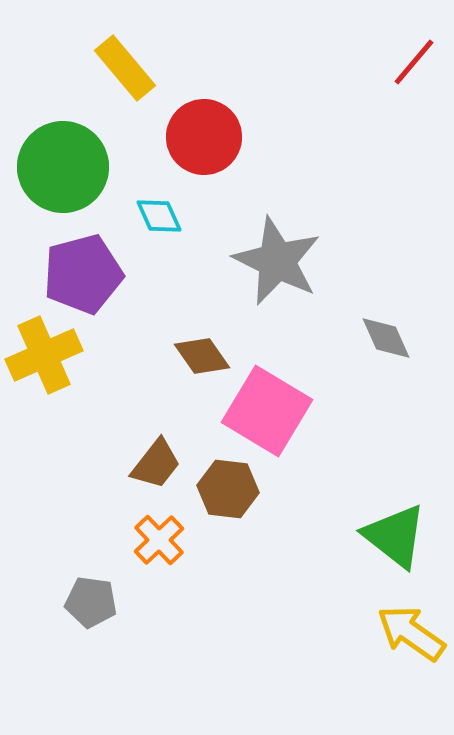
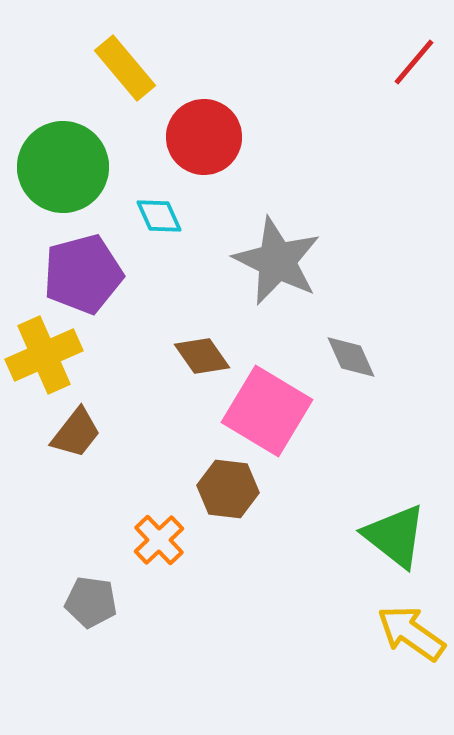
gray diamond: moved 35 px left, 19 px down
brown trapezoid: moved 80 px left, 31 px up
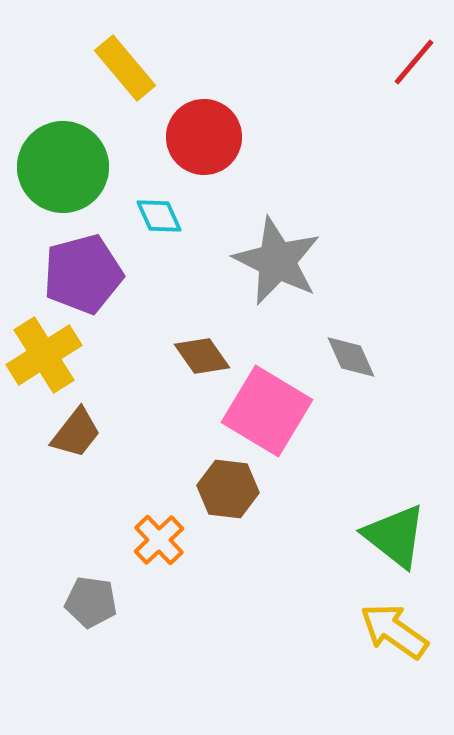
yellow cross: rotated 8 degrees counterclockwise
yellow arrow: moved 17 px left, 2 px up
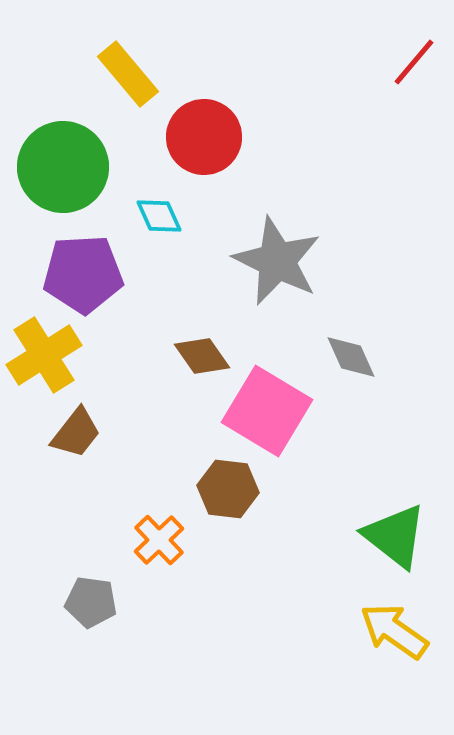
yellow rectangle: moved 3 px right, 6 px down
purple pentagon: rotated 12 degrees clockwise
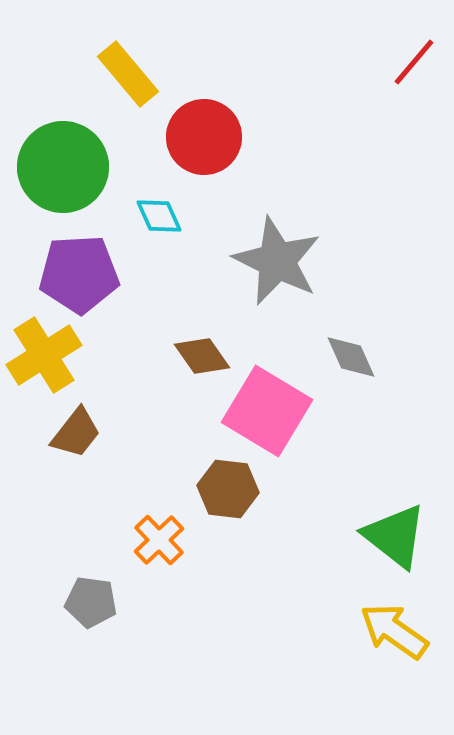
purple pentagon: moved 4 px left
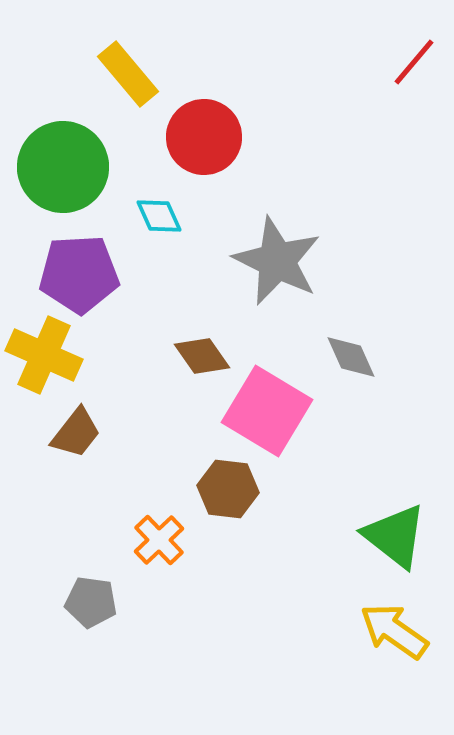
yellow cross: rotated 34 degrees counterclockwise
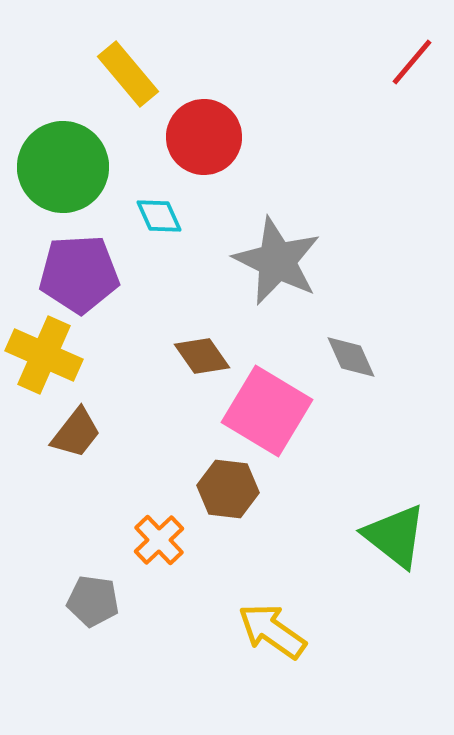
red line: moved 2 px left
gray pentagon: moved 2 px right, 1 px up
yellow arrow: moved 122 px left
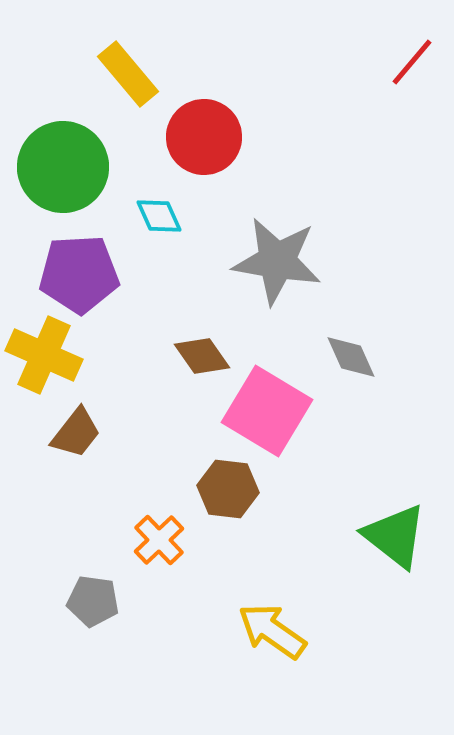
gray star: rotated 16 degrees counterclockwise
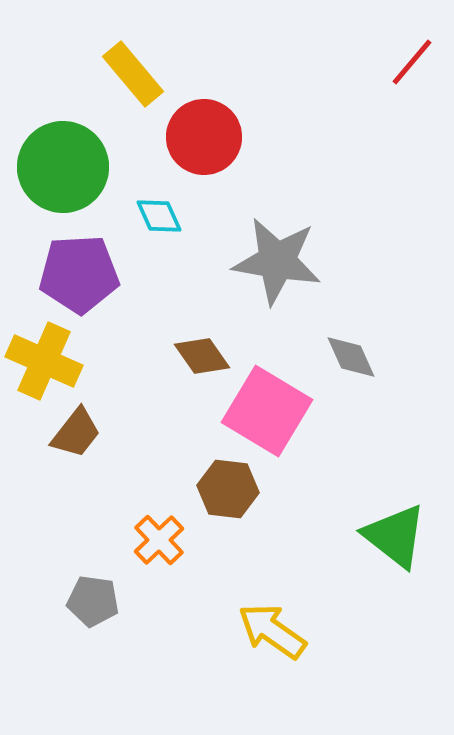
yellow rectangle: moved 5 px right
yellow cross: moved 6 px down
